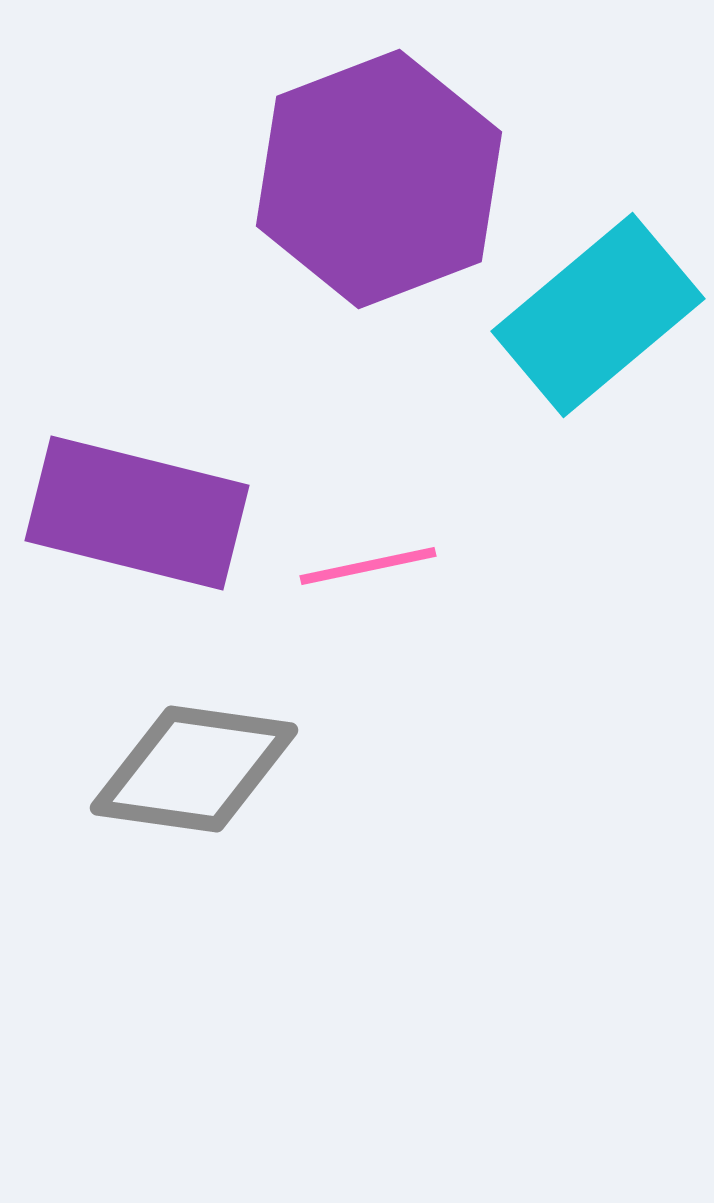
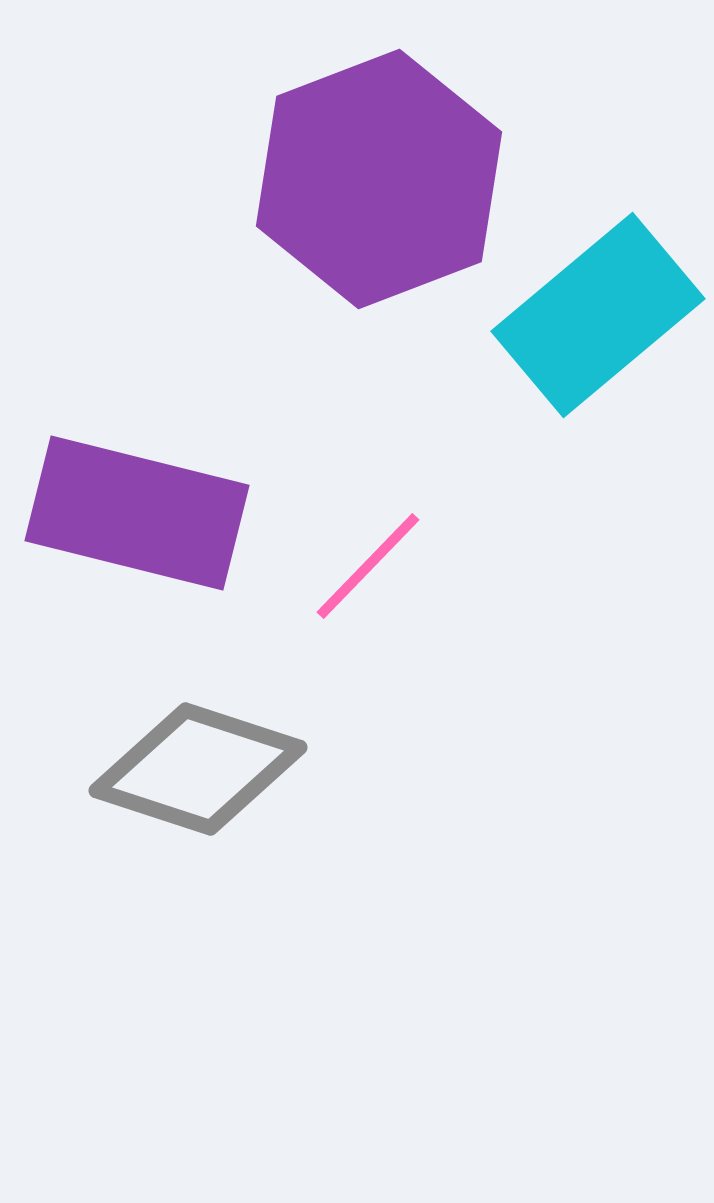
pink line: rotated 34 degrees counterclockwise
gray diamond: moved 4 px right; rotated 10 degrees clockwise
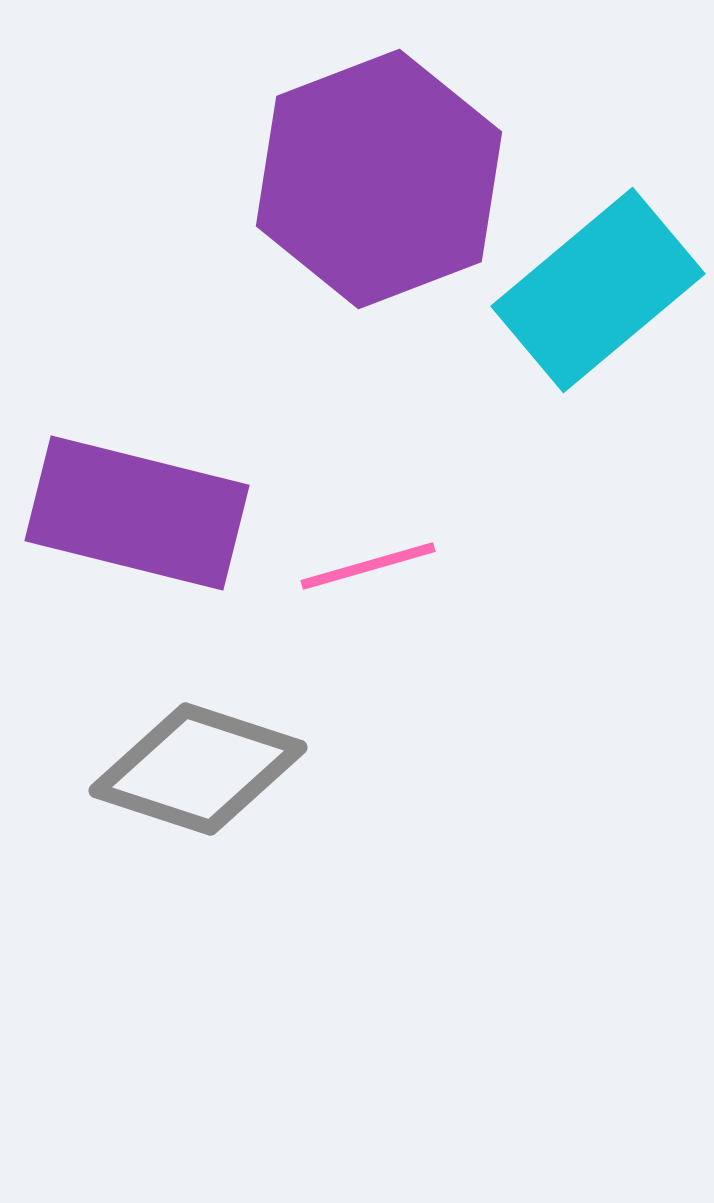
cyan rectangle: moved 25 px up
pink line: rotated 30 degrees clockwise
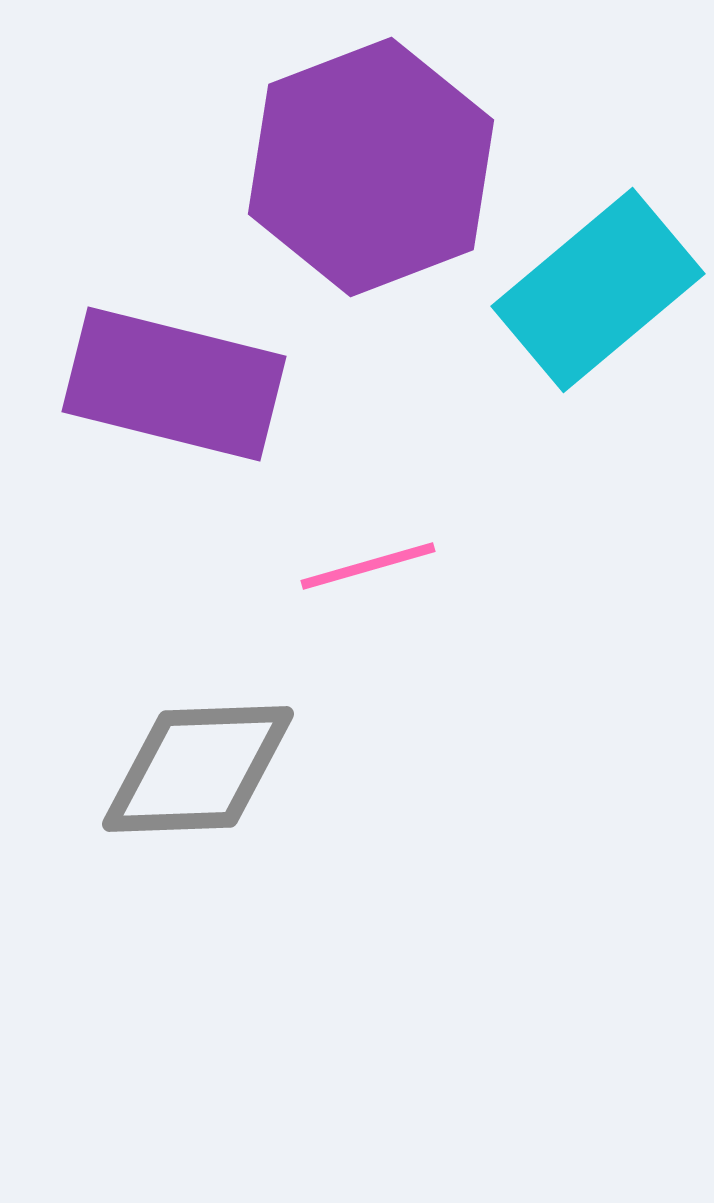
purple hexagon: moved 8 px left, 12 px up
purple rectangle: moved 37 px right, 129 px up
gray diamond: rotated 20 degrees counterclockwise
